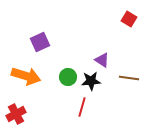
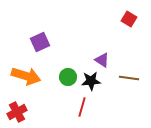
red cross: moved 1 px right, 2 px up
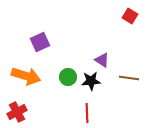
red square: moved 1 px right, 3 px up
red line: moved 5 px right, 6 px down; rotated 18 degrees counterclockwise
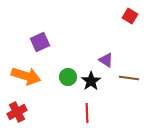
purple triangle: moved 4 px right
black star: rotated 30 degrees counterclockwise
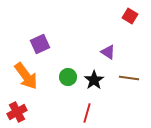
purple square: moved 2 px down
purple triangle: moved 2 px right, 8 px up
orange arrow: rotated 36 degrees clockwise
black star: moved 3 px right, 1 px up
red line: rotated 18 degrees clockwise
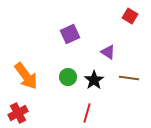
purple square: moved 30 px right, 10 px up
red cross: moved 1 px right, 1 px down
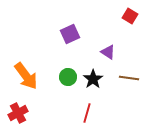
black star: moved 1 px left, 1 px up
